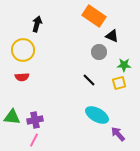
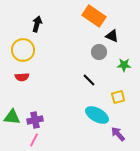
yellow square: moved 1 px left, 14 px down
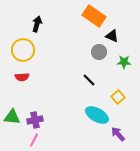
green star: moved 3 px up
yellow square: rotated 24 degrees counterclockwise
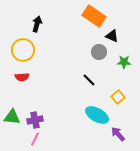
pink line: moved 1 px right, 1 px up
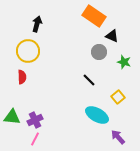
yellow circle: moved 5 px right, 1 px down
green star: rotated 16 degrees clockwise
red semicircle: rotated 88 degrees counterclockwise
purple cross: rotated 14 degrees counterclockwise
purple arrow: moved 3 px down
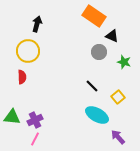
black line: moved 3 px right, 6 px down
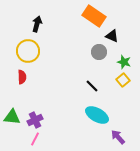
yellow square: moved 5 px right, 17 px up
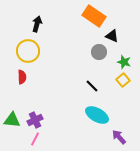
green triangle: moved 3 px down
purple arrow: moved 1 px right
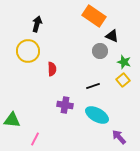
gray circle: moved 1 px right, 1 px up
red semicircle: moved 30 px right, 8 px up
black line: moved 1 px right; rotated 64 degrees counterclockwise
purple cross: moved 30 px right, 15 px up; rotated 35 degrees clockwise
